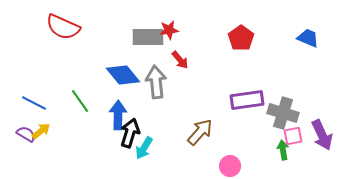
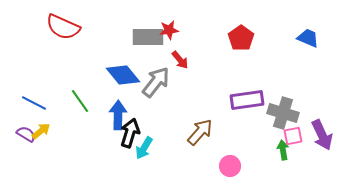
gray arrow: rotated 44 degrees clockwise
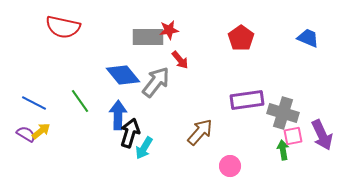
red semicircle: rotated 12 degrees counterclockwise
